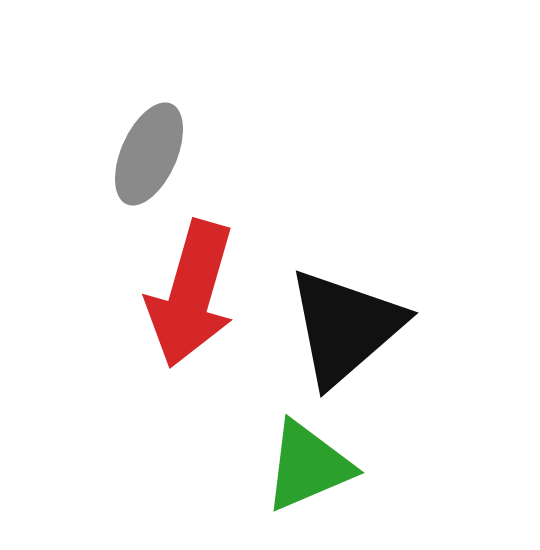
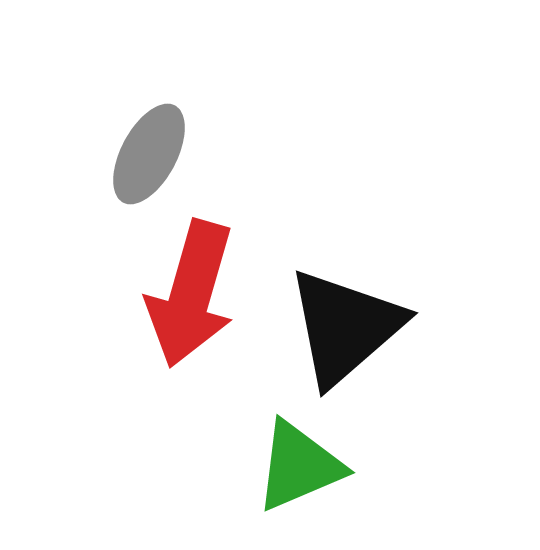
gray ellipse: rotated 4 degrees clockwise
green triangle: moved 9 px left
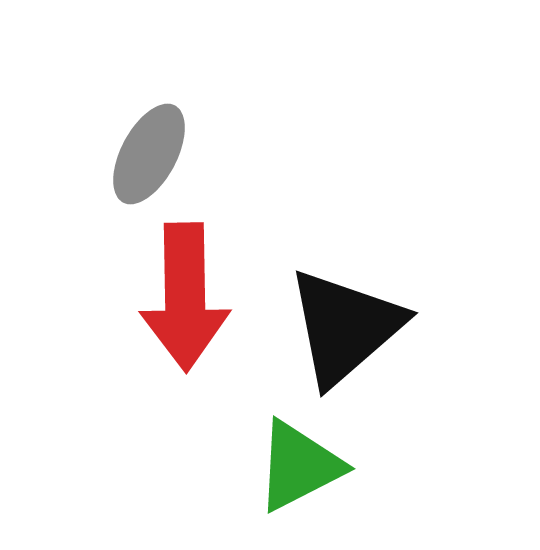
red arrow: moved 6 px left, 3 px down; rotated 17 degrees counterclockwise
green triangle: rotated 4 degrees counterclockwise
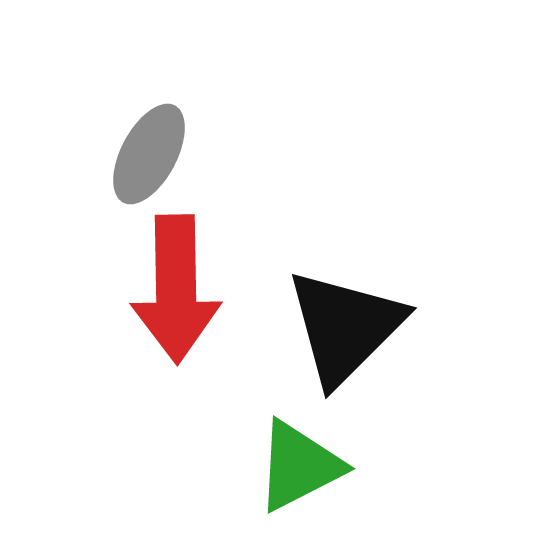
red arrow: moved 9 px left, 8 px up
black triangle: rotated 4 degrees counterclockwise
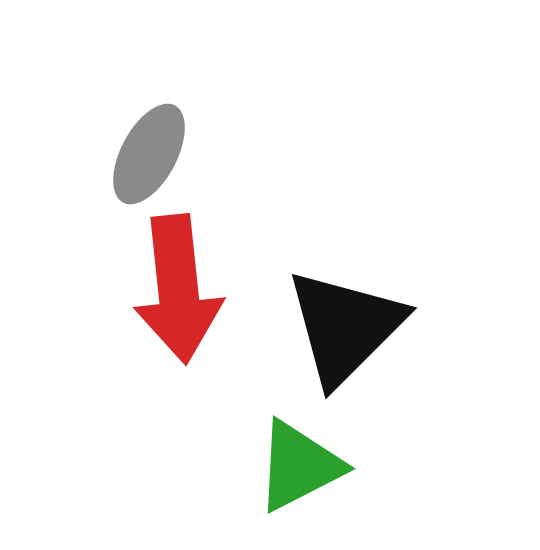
red arrow: moved 2 px right; rotated 5 degrees counterclockwise
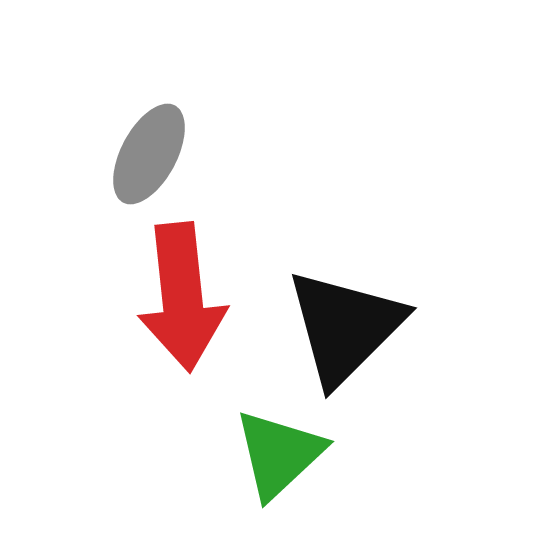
red arrow: moved 4 px right, 8 px down
green triangle: moved 20 px left, 12 px up; rotated 16 degrees counterclockwise
